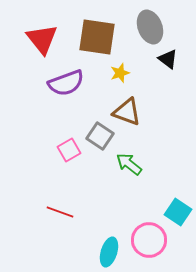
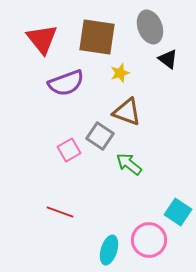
cyan ellipse: moved 2 px up
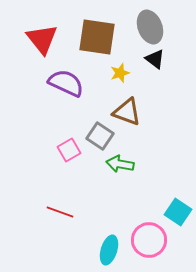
black triangle: moved 13 px left
purple semicircle: rotated 135 degrees counterclockwise
green arrow: moved 9 px left; rotated 28 degrees counterclockwise
